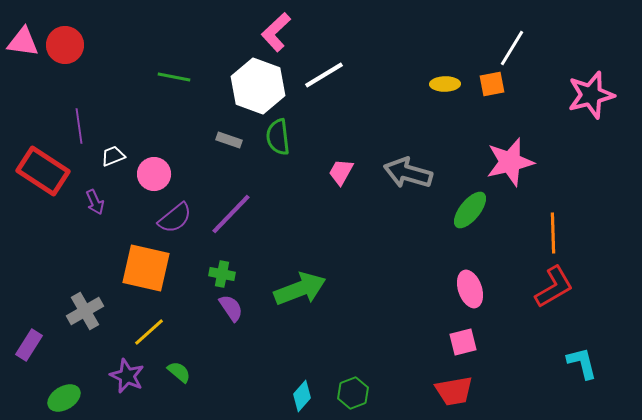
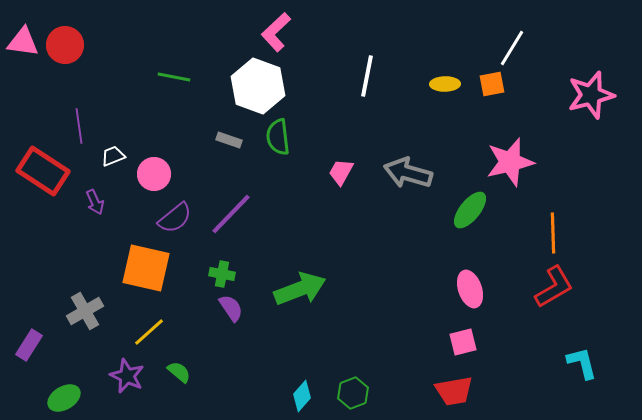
white line at (324, 75): moved 43 px right, 1 px down; rotated 48 degrees counterclockwise
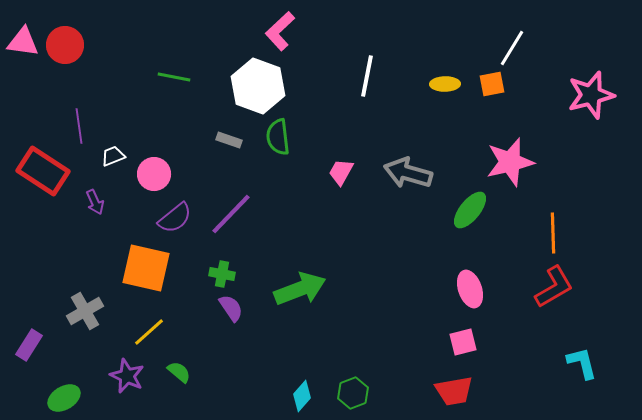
pink L-shape at (276, 32): moved 4 px right, 1 px up
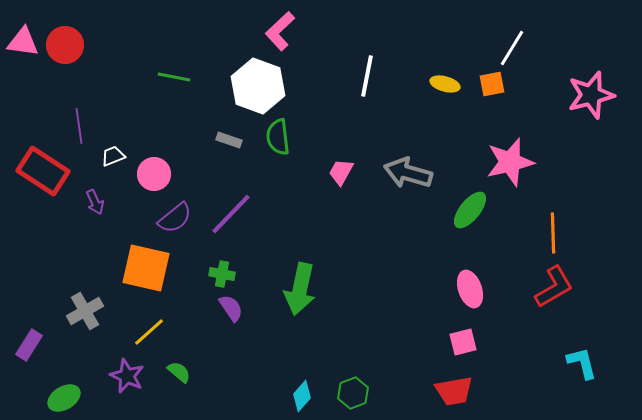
yellow ellipse at (445, 84): rotated 16 degrees clockwise
green arrow at (300, 289): rotated 123 degrees clockwise
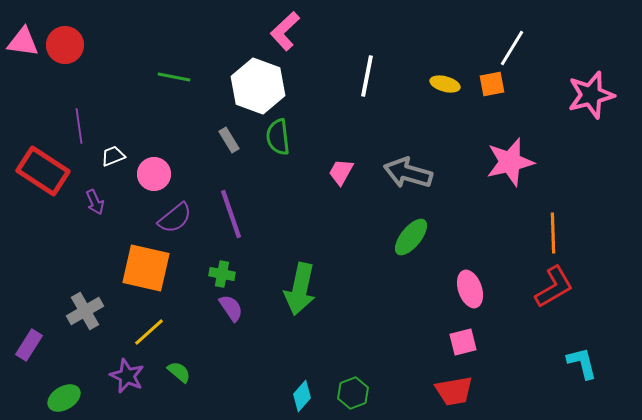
pink L-shape at (280, 31): moved 5 px right
gray rectangle at (229, 140): rotated 40 degrees clockwise
green ellipse at (470, 210): moved 59 px left, 27 px down
purple line at (231, 214): rotated 63 degrees counterclockwise
